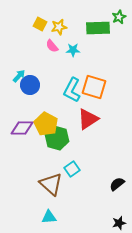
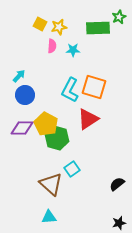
pink semicircle: rotated 136 degrees counterclockwise
blue circle: moved 5 px left, 10 px down
cyan L-shape: moved 2 px left
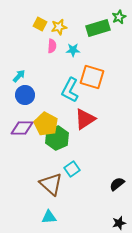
green rectangle: rotated 15 degrees counterclockwise
orange square: moved 2 px left, 10 px up
red triangle: moved 3 px left
green hexagon: rotated 20 degrees clockwise
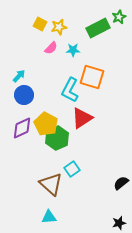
green rectangle: rotated 10 degrees counterclockwise
pink semicircle: moved 1 px left, 2 px down; rotated 40 degrees clockwise
blue circle: moved 1 px left
red triangle: moved 3 px left, 1 px up
purple diamond: rotated 25 degrees counterclockwise
black semicircle: moved 4 px right, 1 px up
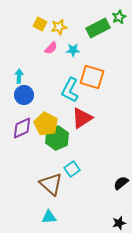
cyan arrow: rotated 40 degrees counterclockwise
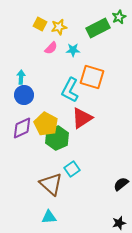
cyan arrow: moved 2 px right, 1 px down
black semicircle: moved 1 px down
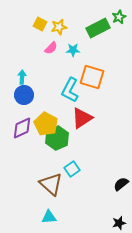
cyan arrow: moved 1 px right
